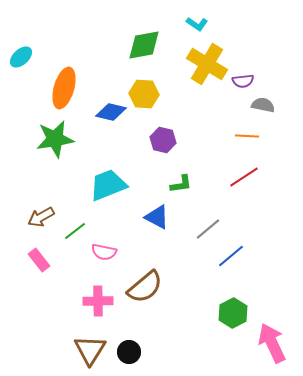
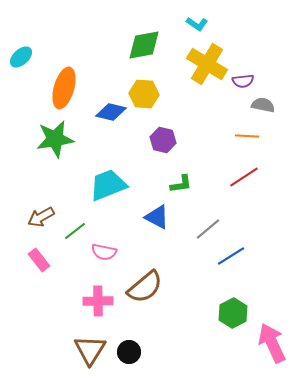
blue line: rotated 8 degrees clockwise
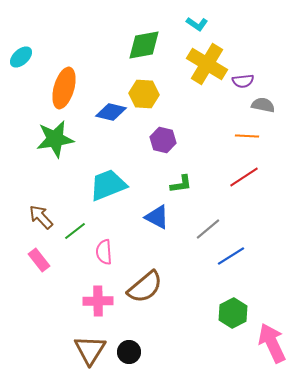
brown arrow: rotated 76 degrees clockwise
pink semicircle: rotated 75 degrees clockwise
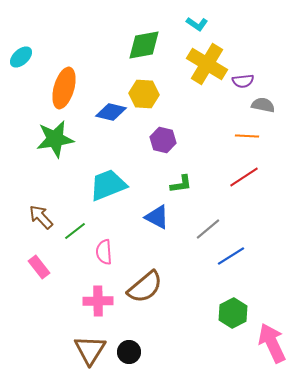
pink rectangle: moved 7 px down
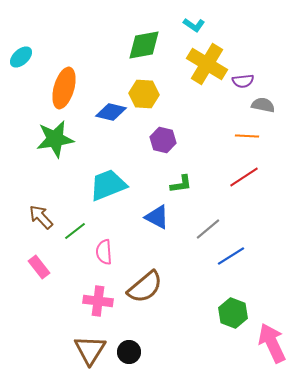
cyan L-shape: moved 3 px left, 1 px down
pink cross: rotated 8 degrees clockwise
green hexagon: rotated 12 degrees counterclockwise
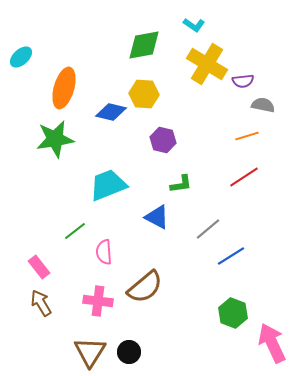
orange line: rotated 20 degrees counterclockwise
brown arrow: moved 86 px down; rotated 12 degrees clockwise
brown triangle: moved 2 px down
